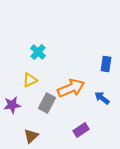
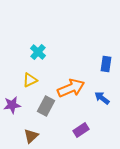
gray rectangle: moved 1 px left, 3 px down
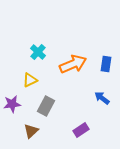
orange arrow: moved 2 px right, 24 px up
purple star: moved 1 px up
brown triangle: moved 5 px up
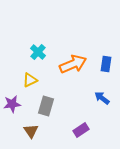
gray rectangle: rotated 12 degrees counterclockwise
brown triangle: rotated 21 degrees counterclockwise
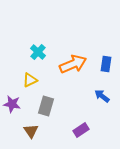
blue arrow: moved 2 px up
purple star: rotated 18 degrees clockwise
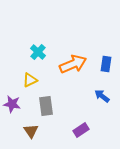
gray rectangle: rotated 24 degrees counterclockwise
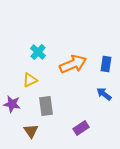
blue arrow: moved 2 px right, 2 px up
purple rectangle: moved 2 px up
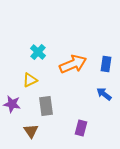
purple rectangle: rotated 42 degrees counterclockwise
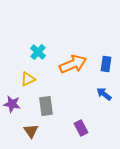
yellow triangle: moved 2 px left, 1 px up
purple rectangle: rotated 42 degrees counterclockwise
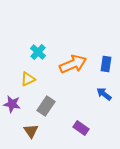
gray rectangle: rotated 42 degrees clockwise
purple rectangle: rotated 28 degrees counterclockwise
